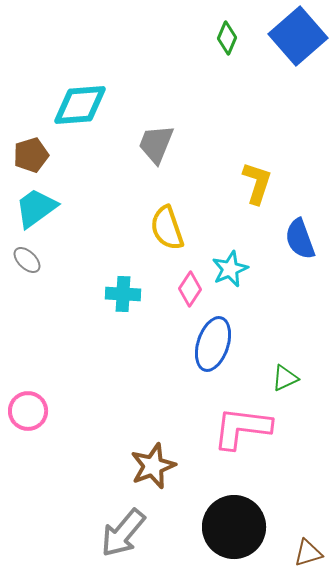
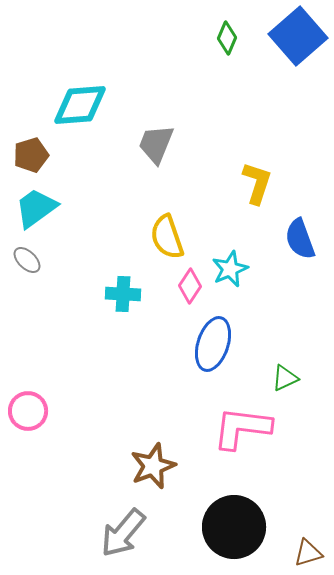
yellow semicircle: moved 9 px down
pink diamond: moved 3 px up
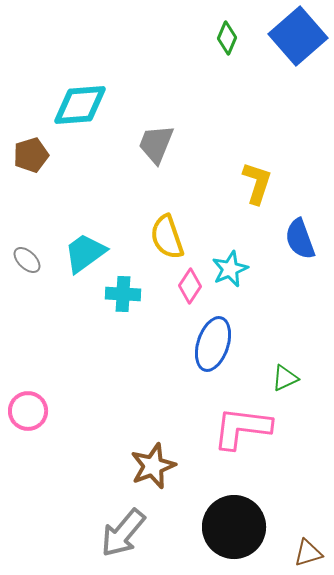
cyan trapezoid: moved 49 px right, 45 px down
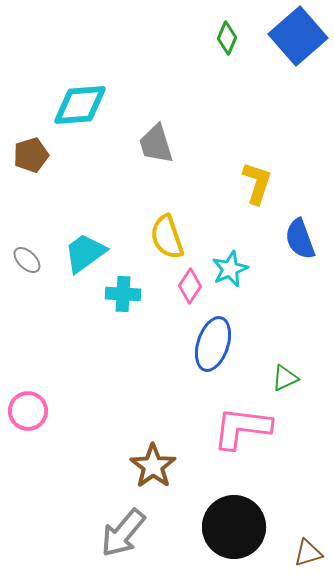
gray trapezoid: rotated 39 degrees counterclockwise
brown star: rotated 15 degrees counterclockwise
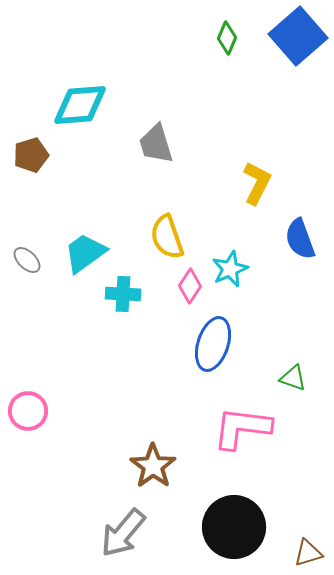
yellow L-shape: rotated 9 degrees clockwise
green triangle: moved 8 px right; rotated 44 degrees clockwise
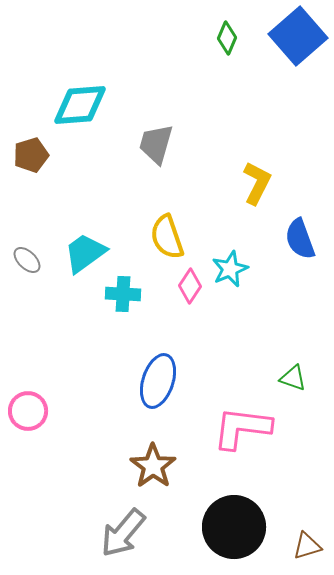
gray trapezoid: rotated 33 degrees clockwise
blue ellipse: moved 55 px left, 37 px down
brown triangle: moved 1 px left, 7 px up
